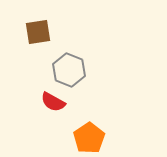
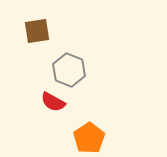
brown square: moved 1 px left, 1 px up
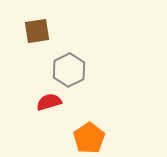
gray hexagon: rotated 12 degrees clockwise
red semicircle: moved 4 px left; rotated 135 degrees clockwise
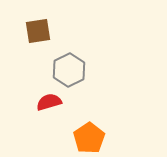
brown square: moved 1 px right
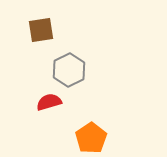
brown square: moved 3 px right, 1 px up
orange pentagon: moved 2 px right
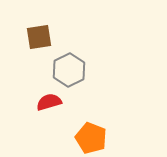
brown square: moved 2 px left, 7 px down
orange pentagon: rotated 16 degrees counterclockwise
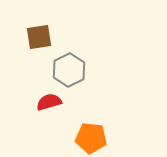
orange pentagon: rotated 16 degrees counterclockwise
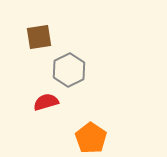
red semicircle: moved 3 px left
orange pentagon: rotated 28 degrees clockwise
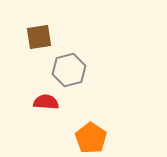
gray hexagon: rotated 12 degrees clockwise
red semicircle: rotated 20 degrees clockwise
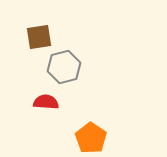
gray hexagon: moved 5 px left, 3 px up
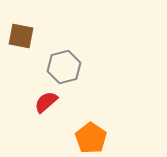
brown square: moved 18 px left, 1 px up; rotated 20 degrees clockwise
red semicircle: rotated 45 degrees counterclockwise
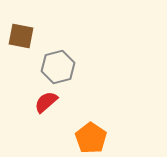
gray hexagon: moved 6 px left
